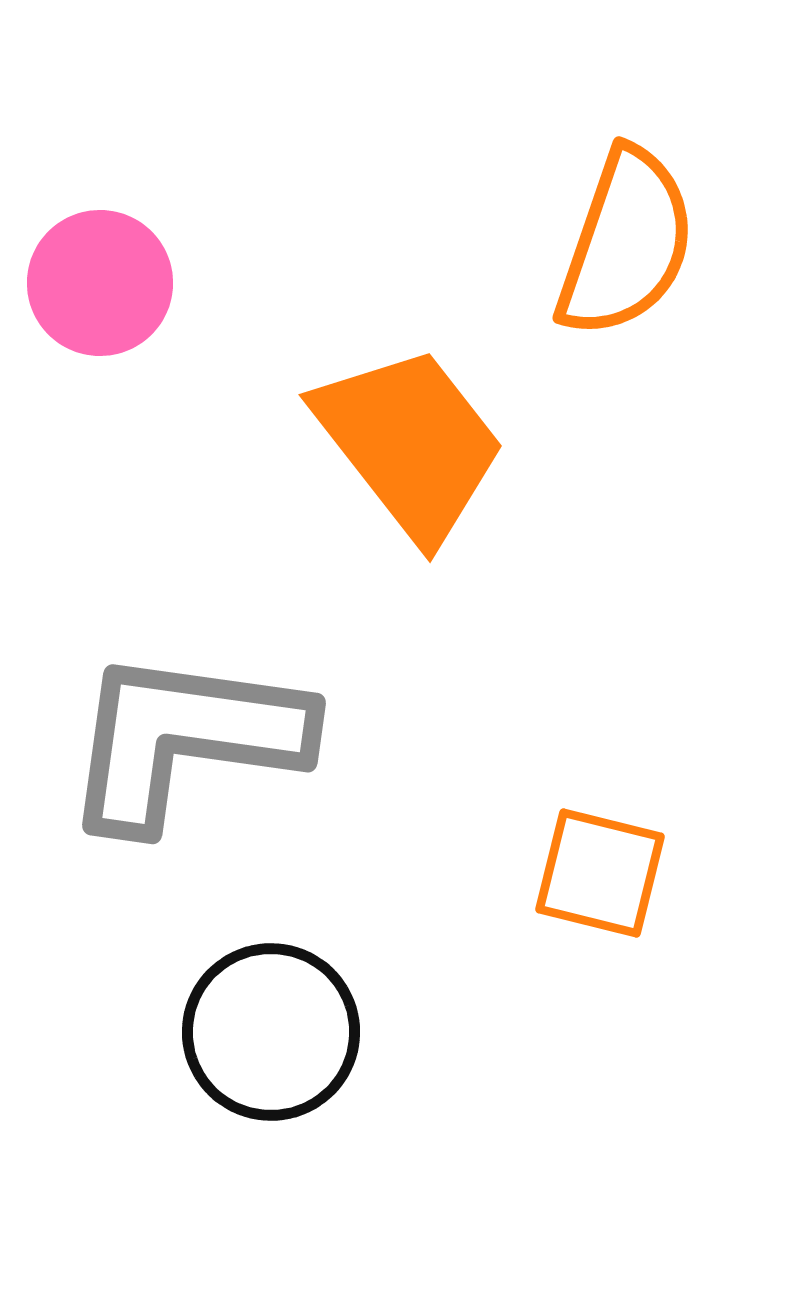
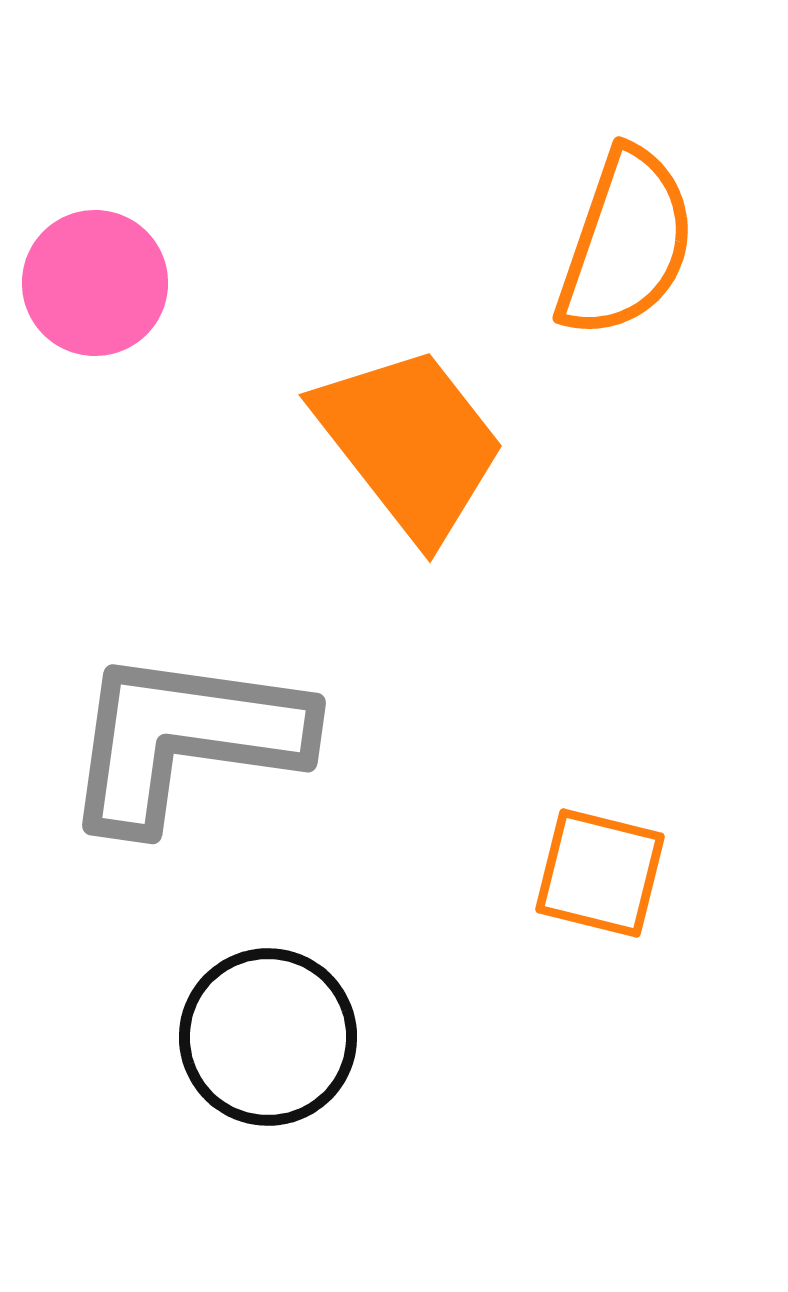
pink circle: moved 5 px left
black circle: moved 3 px left, 5 px down
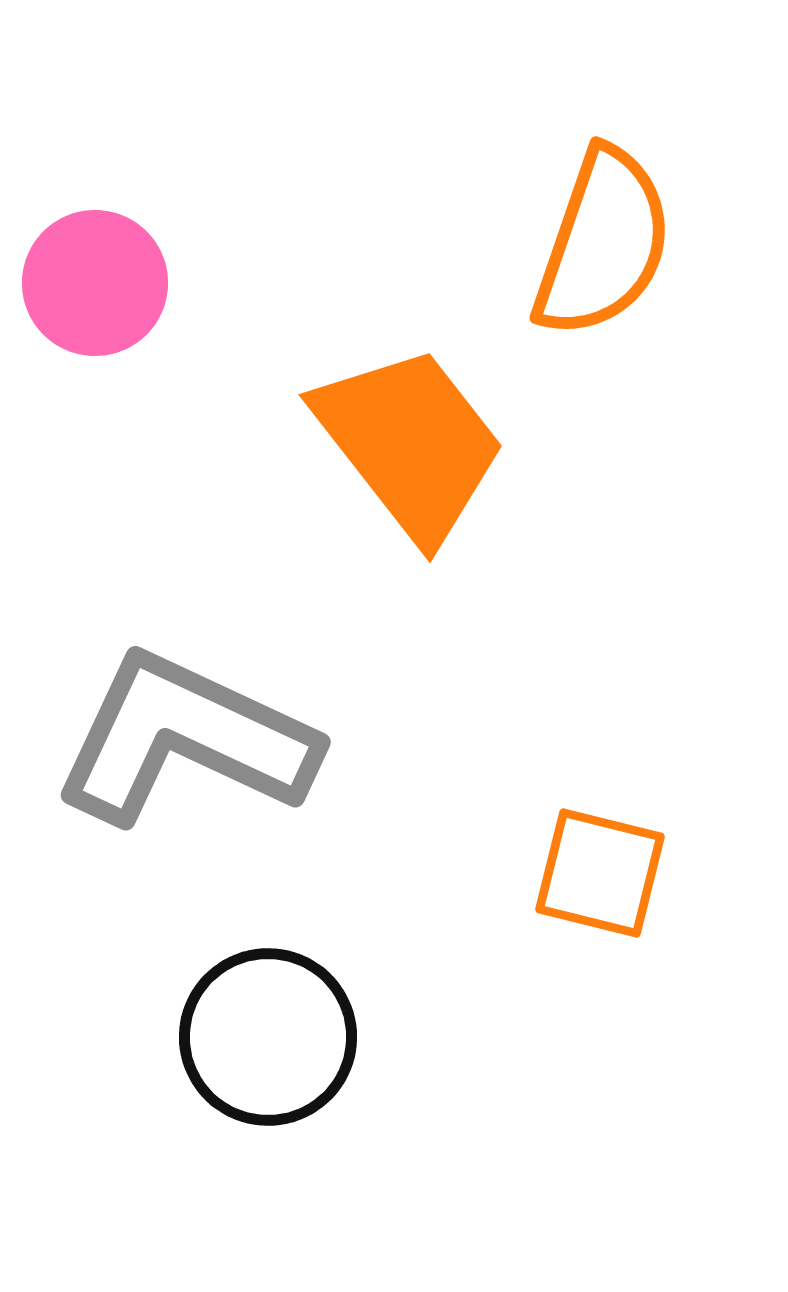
orange semicircle: moved 23 px left
gray L-shape: rotated 17 degrees clockwise
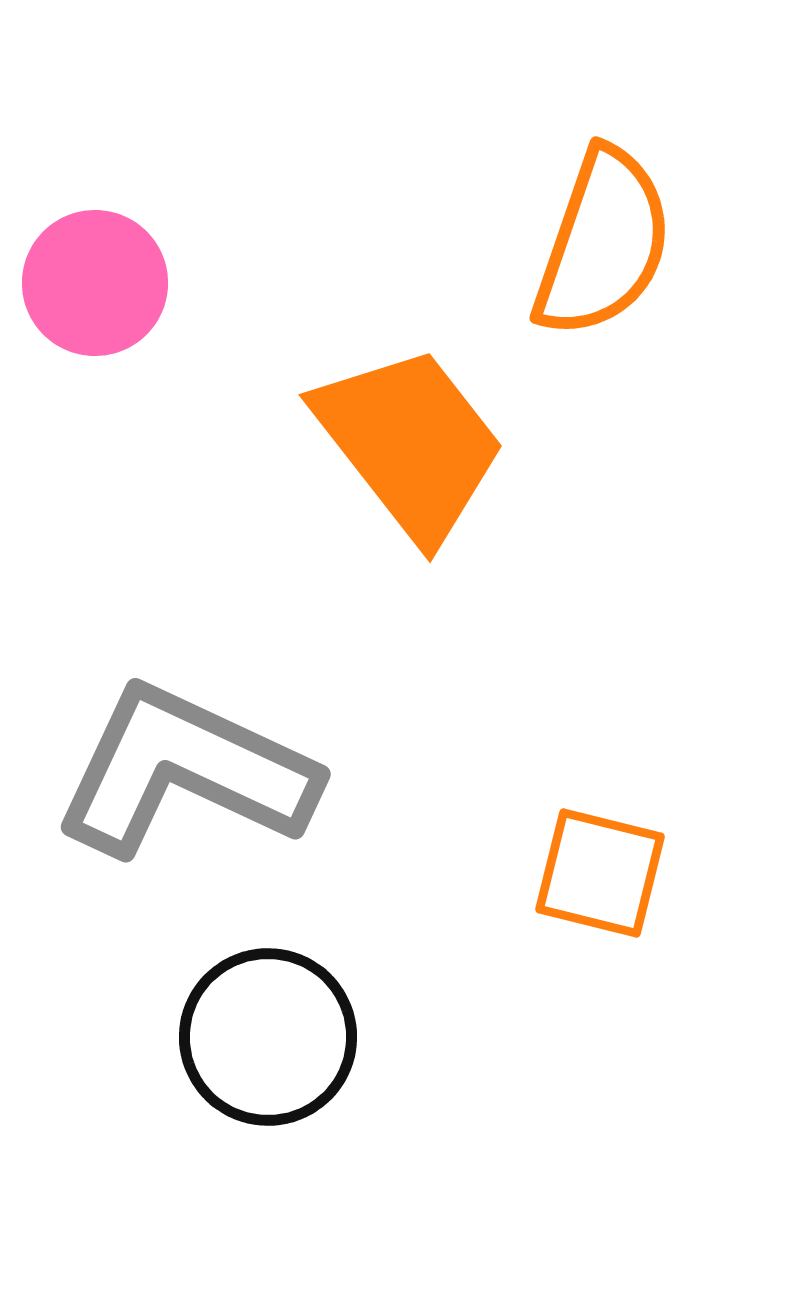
gray L-shape: moved 32 px down
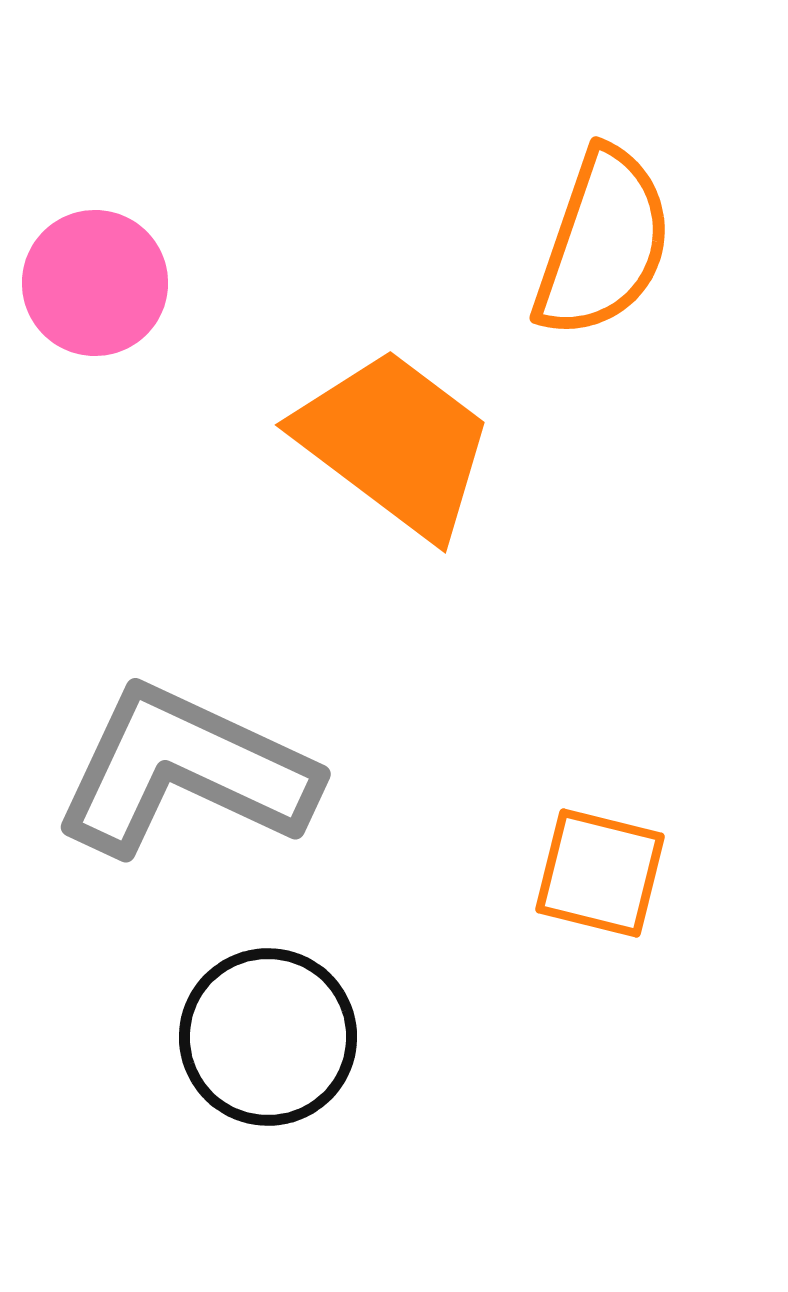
orange trapezoid: moved 15 px left; rotated 15 degrees counterclockwise
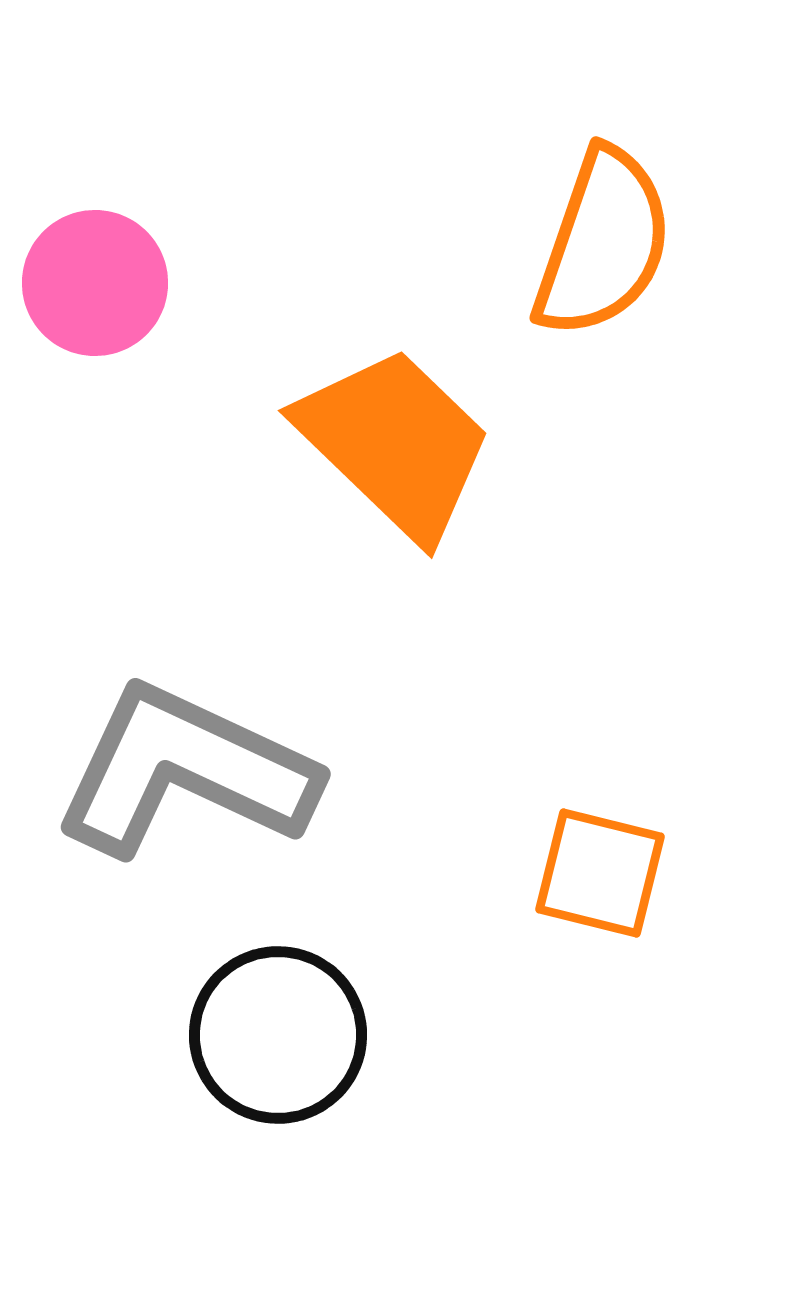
orange trapezoid: rotated 7 degrees clockwise
black circle: moved 10 px right, 2 px up
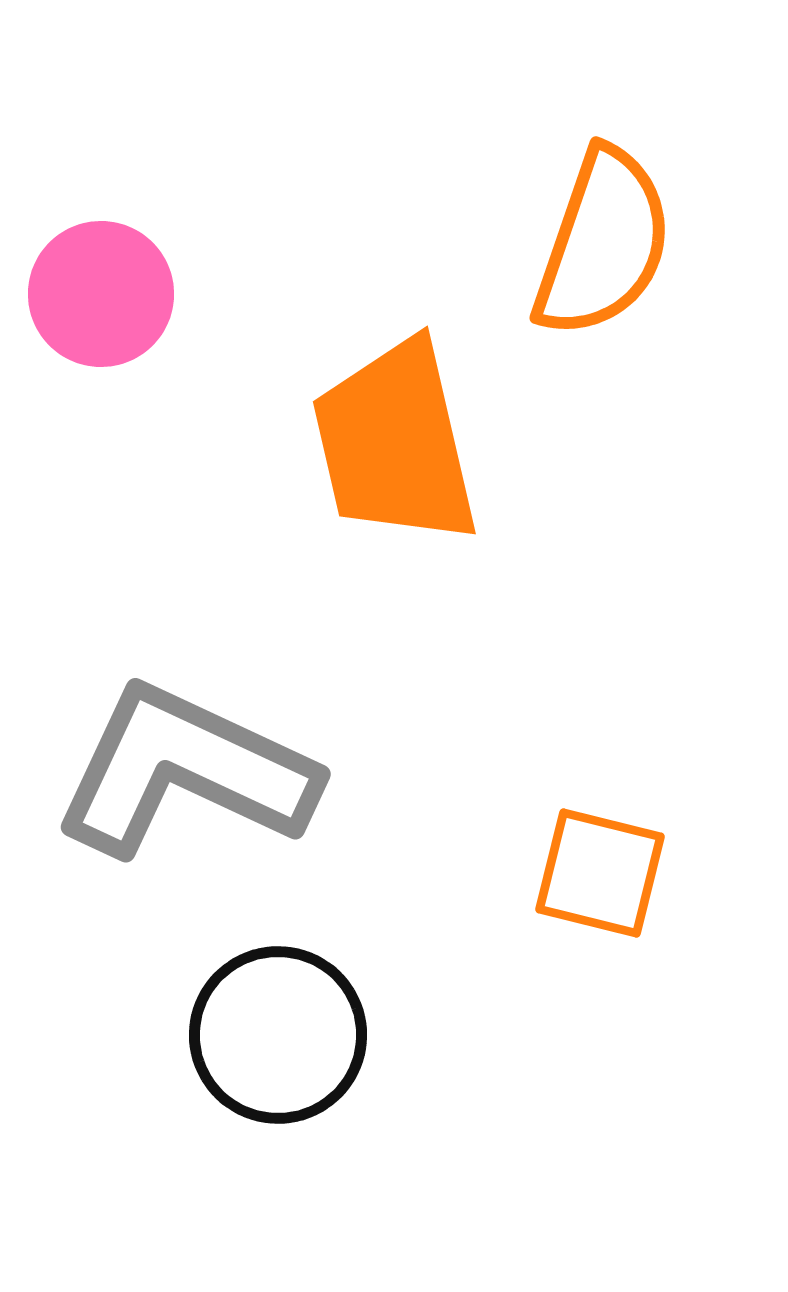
pink circle: moved 6 px right, 11 px down
orange trapezoid: rotated 147 degrees counterclockwise
